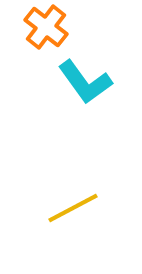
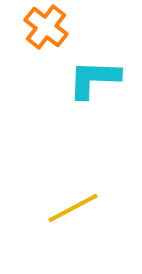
cyan L-shape: moved 9 px right, 3 px up; rotated 128 degrees clockwise
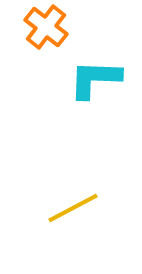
cyan L-shape: moved 1 px right
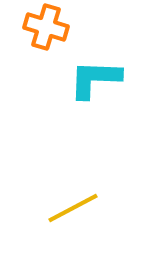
orange cross: rotated 21 degrees counterclockwise
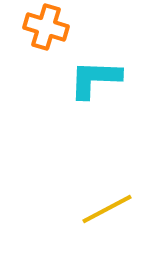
yellow line: moved 34 px right, 1 px down
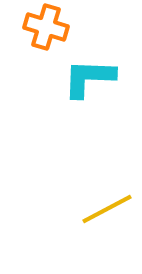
cyan L-shape: moved 6 px left, 1 px up
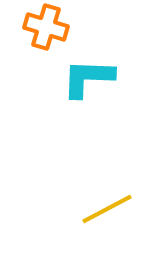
cyan L-shape: moved 1 px left
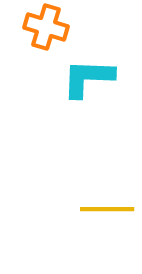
yellow line: rotated 28 degrees clockwise
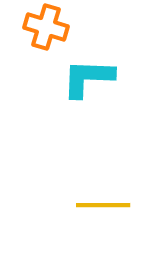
yellow line: moved 4 px left, 4 px up
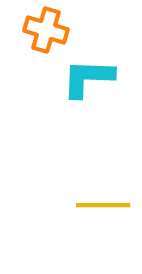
orange cross: moved 3 px down
